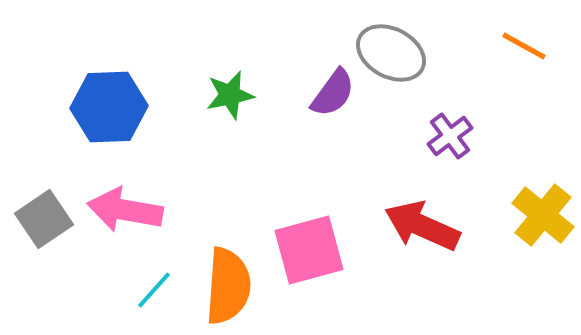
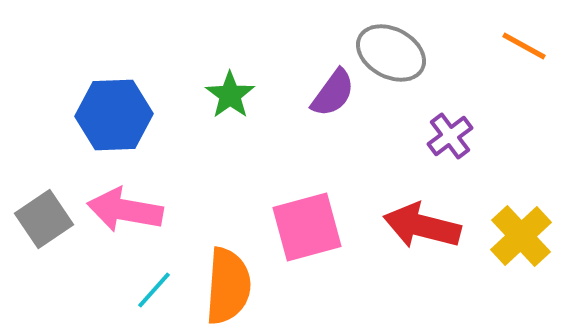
green star: rotated 24 degrees counterclockwise
blue hexagon: moved 5 px right, 8 px down
yellow cross: moved 22 px left, 21 px down; rotated 8 degrees clockwise
red arrow: rotated 10 degrees counterclockwise
pink square: moved 2 px left, 23 px up
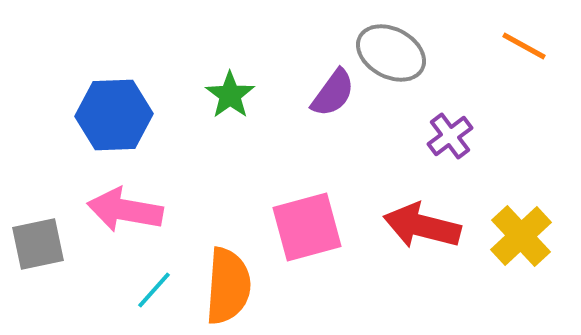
gray square: moved 6 px left, 25 px down; rotated 22 degrees clockwise
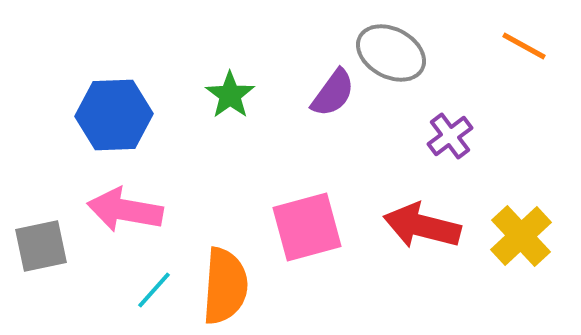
gray square: moved 3 px right, 2 px down
orange semicircle: moved 3 px left
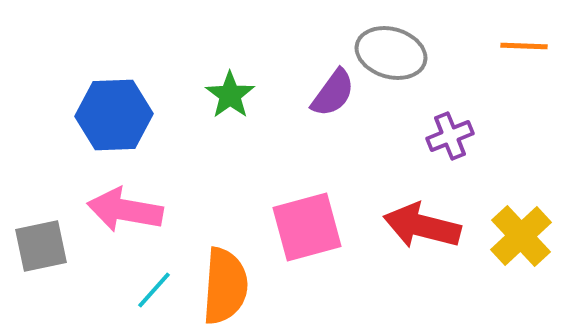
orange line: rotated 27 degrees counterclockwise
gray ellipse: rotated 12 degrees counterclockwise
purple cross: rotated 15 degrees clockwise
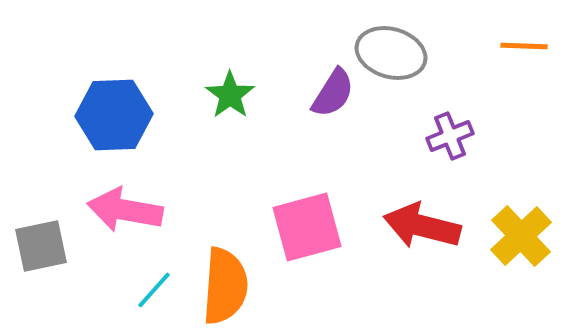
purple semicircle: rotated 4 degrees counterclockwise
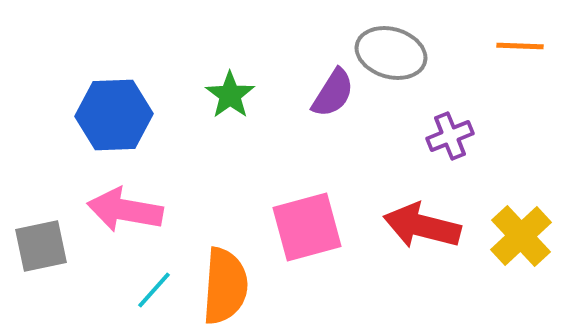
orange line: moved 4 px left
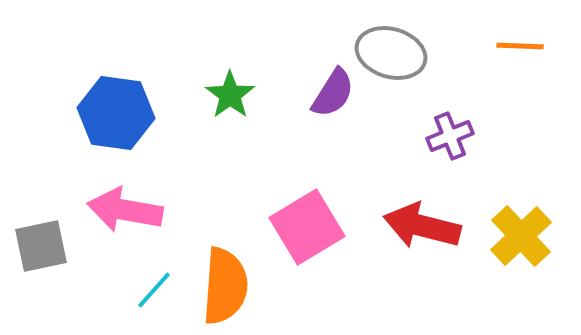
blue hexagon: moved 2 px right, 2 px up; rotated 10 degrees clockwise
pink square: rotated 16 degrees counterclockwise
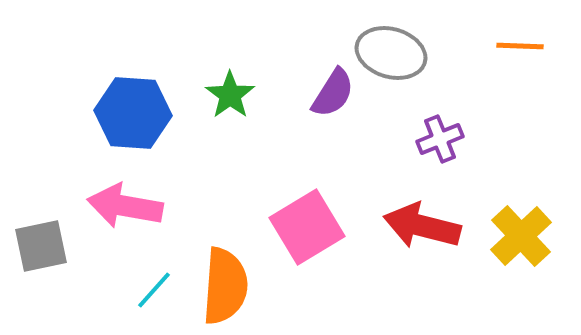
blue hexagon: moved 17 px right; rotated 4 degrees counterclockwise
purple cross: moved 10 px left, 3 px down
pink arrow: moved 4 px up
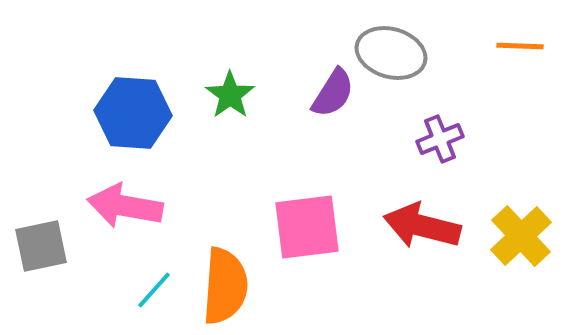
pink square: rotated 24 degrees clockwise
